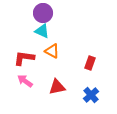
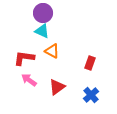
pink arrow: moved 4 px right, 1 px up
red triangle: rotated 24 degrees counterclockwise
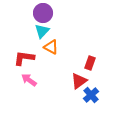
cyan triangle: rotated 49 degrees clockwise
orange triangle: moved 1 px left, 4 px up
red triangle: moved 22 px right, 6 px up
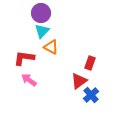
purple circle: moved 2 px left
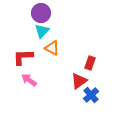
orange triangle: moved 1 px right, 1 px down
red L-shape: moved 1 px left, 1 px up; rotated 10 degrees counterclockwise
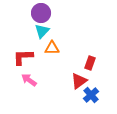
orange triangle: rotated 28 degrees counterclockwise
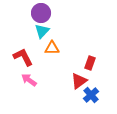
red L-shape: rotated 65 degrees clockwise
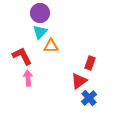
purple circle: moved 1 px left
cyan triangle: moved 2 px left, 1 px down
orange triangle: moved 1 px left, 2 px up
red L-shape: moved 1 px left, 1 px up
pink arrow: moved 1 px left, 2 px up; rotated 49 degrees clockwise
blue cross: moved 2 px left, 3 px down
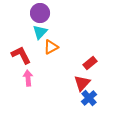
orange triangle: moved 1 px down; rotated 28 degrees counterclockwise
red L-shape: moved 1 px left, 1 px up
red rectangle: rotated 32 degrees clockwise
red triangle: moved 3 px right, 2 px down; rotated 12 degrees counterclockwise
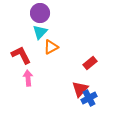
red triangle: moved 2 px left, 6 px down
blue cross: rotated 14 degrees clockwise
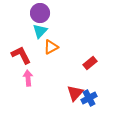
cyan triangle: moved 1 px up
red triangle: moved 5 px left, 4 px down
